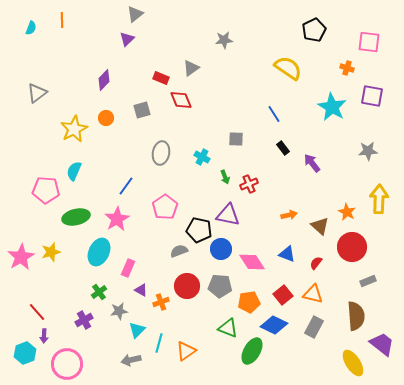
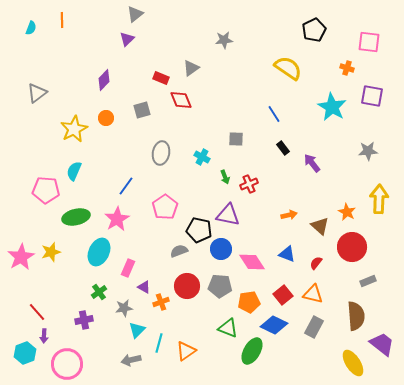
purple triangle at (141, 290): moved 3 px right, 3 px up
gray star at (119, 311): moved 5 px right, 3 px up
purple cross at (84, 320): rotated 18 degrees clockwise
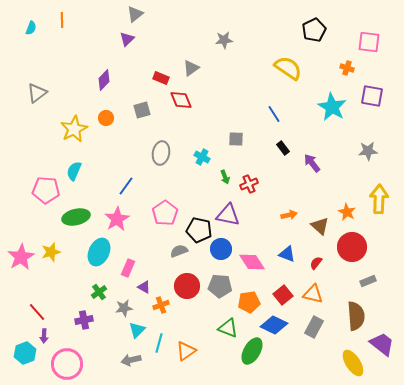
pink pentagon at (165, 207): moved 6 px down
orange cross at (161, 302): moved 3 px down
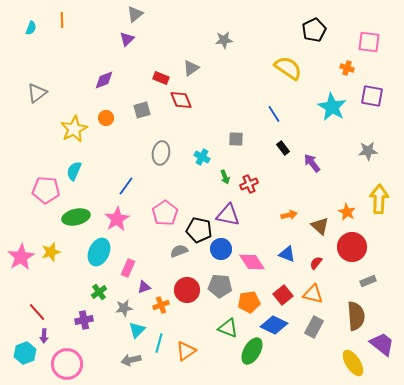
purple diamond at (104, 80): rotated 25 degrees clockwise
red circle at (187, 286): moved 4 px down
purple triangle at (144, 287): rotated 48 degrees counterclockwise
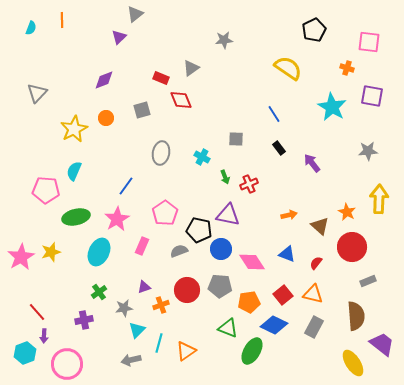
purple triangle at (127, 39): moved 8 px left, 2 px up
gray triangle at (37, 93): rotated 10 degrees counterclockwise
black rectangle at (283, 148): moved 4 px left
pink rectangle at (128, 268): moved 14 px right, 22 px up
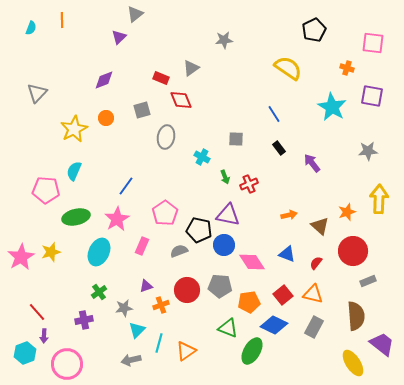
pink square at (369, 42): moved 4 px right, 1 px down
gray ellipse at (161, 153): moved 5 px right, 16 px up
orange star at (347, 212): rotated 24 degrees clockwise
red circle at (352, 247): moved 1 px right, 4 px down
blue circle at (221, 249): moved 3 px right, 4 px up
purple triangle at (144, 287): moved 2 px right, 1 px up
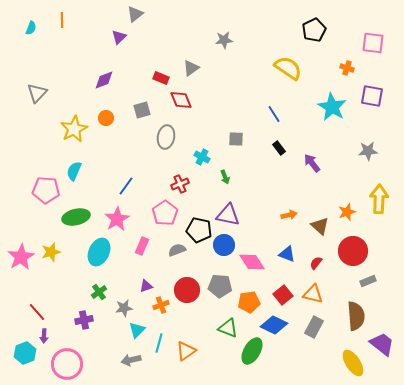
red cross at (249, 184): moved 69 px left
gray semicircle at (179, 251): moved 2 px left, 1 px up
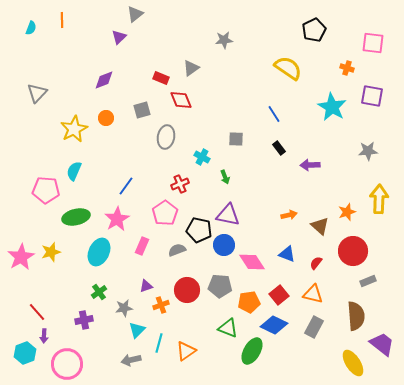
purple arrow at (312, 163): moved 2 px left, 2 px down; rotated 54 degrees counterclockwise
red square at (283, 295): moved 4 px left
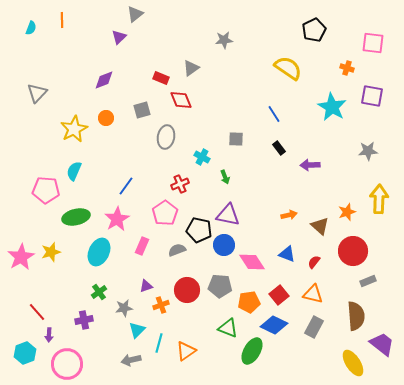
red semicircle at (316, 263): moved 2 px left, 1 px up
purple arrow at (44, 336): moved 5 px right, 1 px up
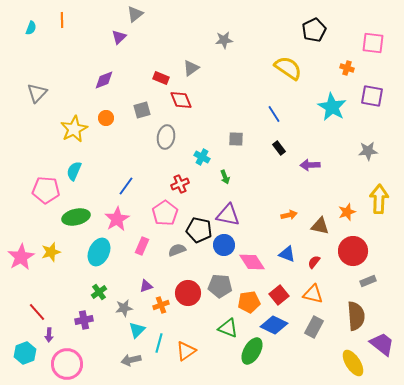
brown triangle at (320, 226): rotated 30 degrees counterclockwise
red circle at (187, 290): moved 1 px right, 3 px down
